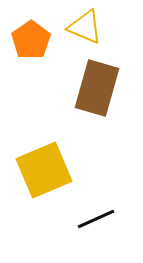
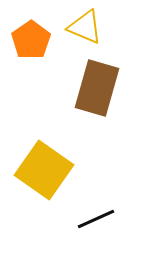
yellow square: rotated 32 degrees counterclockwise
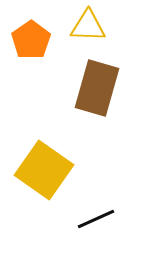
yellow triangle: moved 3 px right, 1 px up; rotated 21 degrees counterclockwise
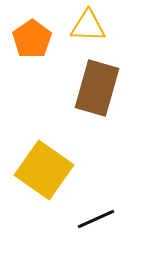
orange pentagon: moved 1 px right, 1 px up
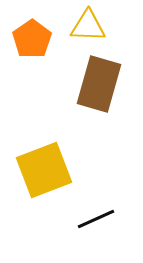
brown rectangle: moved 2 px right, 4 px up
yellow square: rotated 34 degrees clockwise
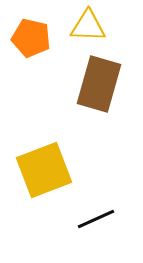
orange pentagon: moved 1 px left, 1 px up; rotated 24 degrees counterclockwise
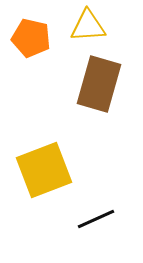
yellow triangle: rotated 6 degrees counterclockwise
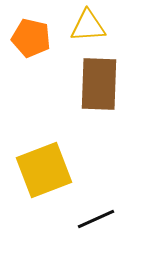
brown rectangle: rotated 14 degrees counterclockwise
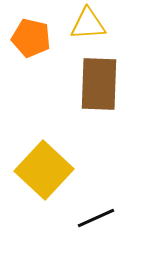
yellow triangle: moved 2 px up
yellow square: rotated 26 degrees counterclockwise
black line: moved 1 px up
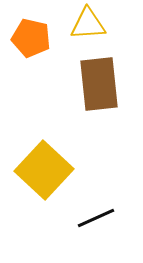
brown rectangle: rotated 8 degrees counterclockwise
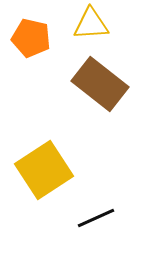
yellow triangle: moved 3 px right
brown rectangle: moved 1 px right; rotated 46 degrees counterclockwise
yellow square: rotated 14 degrees clockwise
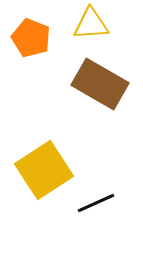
orange pentagon: rotated 9 degrees clockwise
brown rectangle: rotated 8 degrees counterclockwise
black line: moved 15 px up
